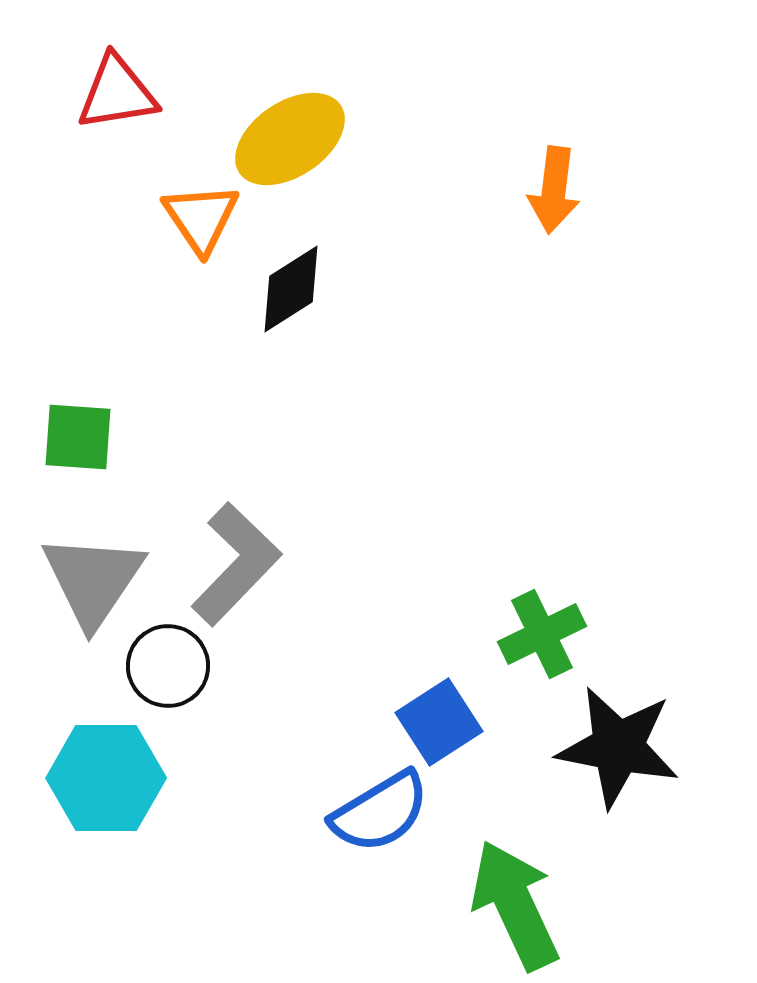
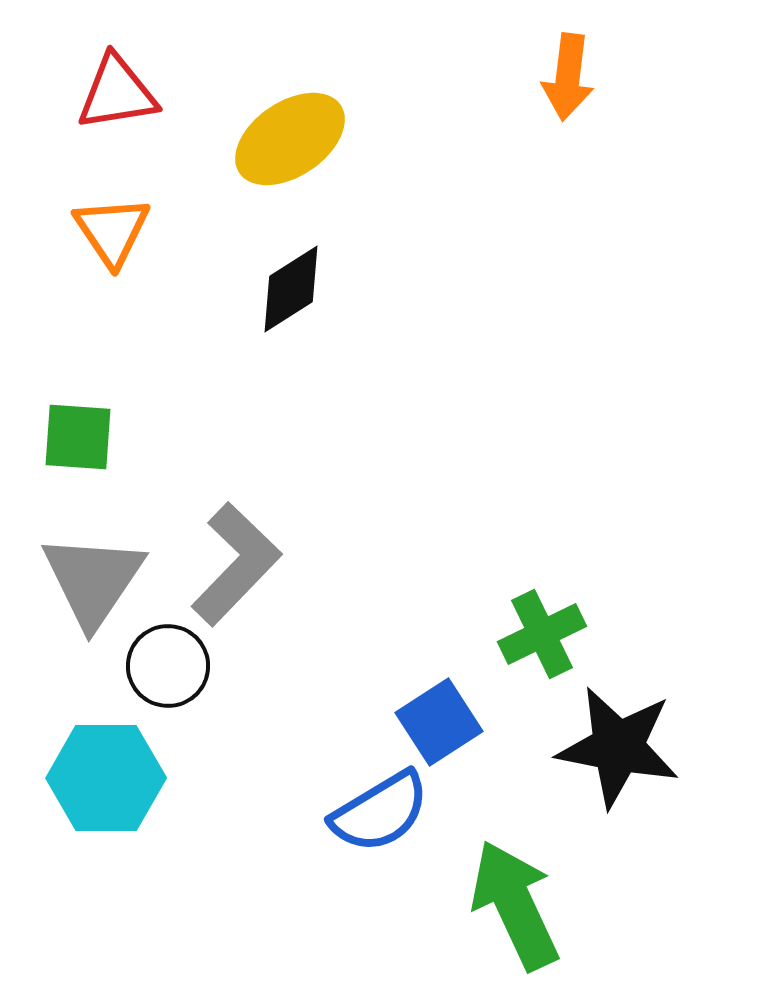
orange arrow: moved 14 px right, 113 px up
orange triangle: moved 89 px left, 13 px down
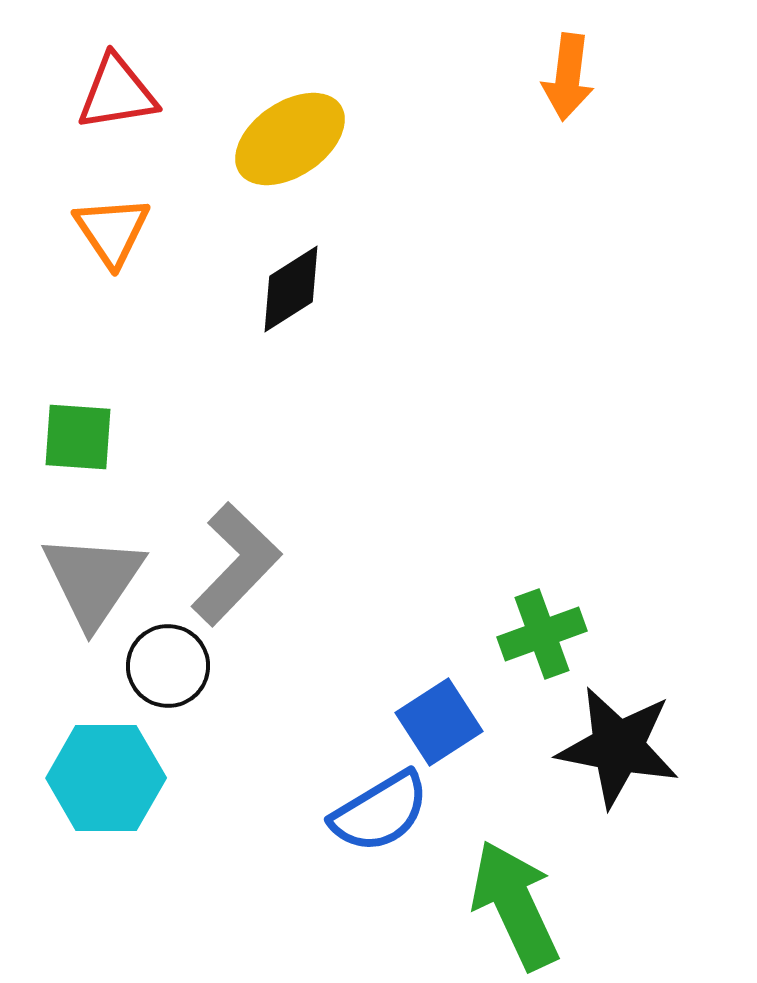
green cross: rotated 6 degrees clockwise
